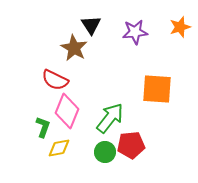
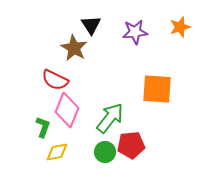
pink diamond: moved 1 px up
yellow diamond: moved 2 px left, 4 px down
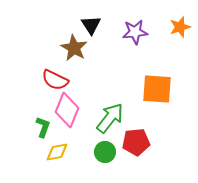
red pentagon: moved 5 px right, 3 px up
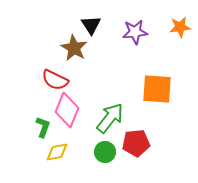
orange star: rotated 10 degrees clockwise
red pentagon: moved 1 px down
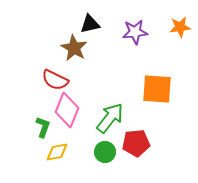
black triangle: moved 1 px left, 1 px up; rotated 50 degrees clockwise
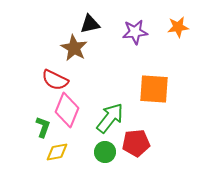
orange star: moved 2 px left
orange square: moved 3 px left
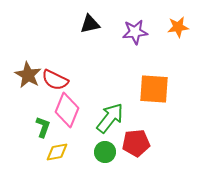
brown star: moved 46 px left, 27 px down
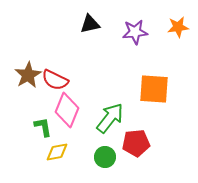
brown star: rotated 12 degrees clockwise
green L-shape: rotated 30 degrees counterclockwise
green circle: moved 5 px down
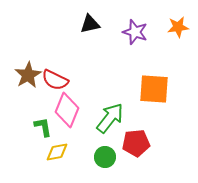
purple star: rotated 25 degrees clockwise
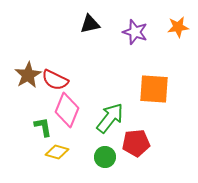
yellow diamond: rotated 25 degrees clockwise
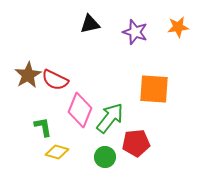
pink diamond: moved 13 px right
